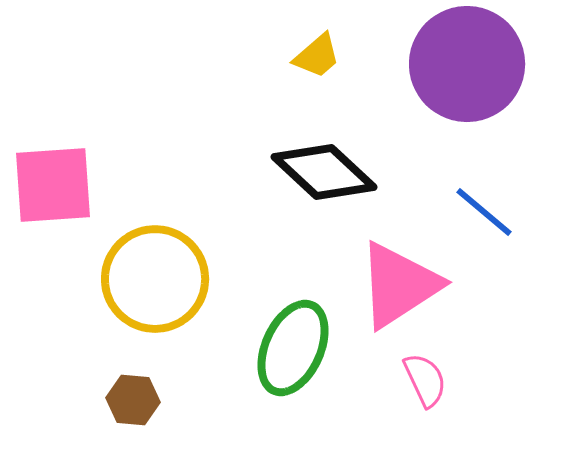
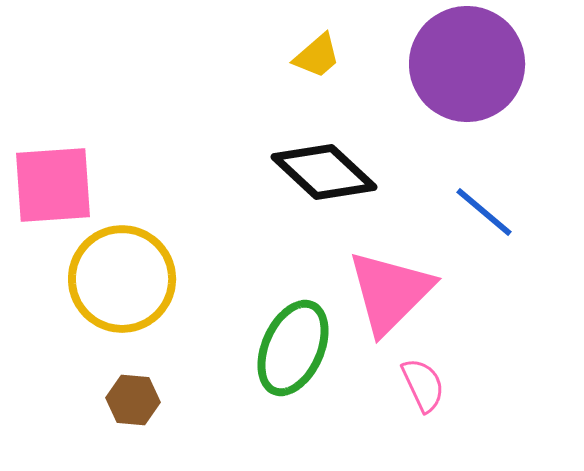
yellow circle: moved 33 px left
pink triangle: moved 9 px left, 7 px down; rotated 12 degrees counterclockwise
pink semicircle: moved 2 px left, 5 px down
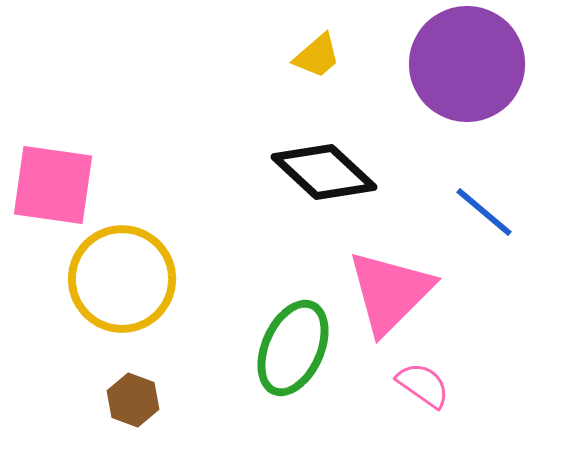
pink square: rotated 12 degrees clockwise
pink semicircle: rotated 30 degrees counterclockwise
brown hexagon: rotated 15 degrees clockwise
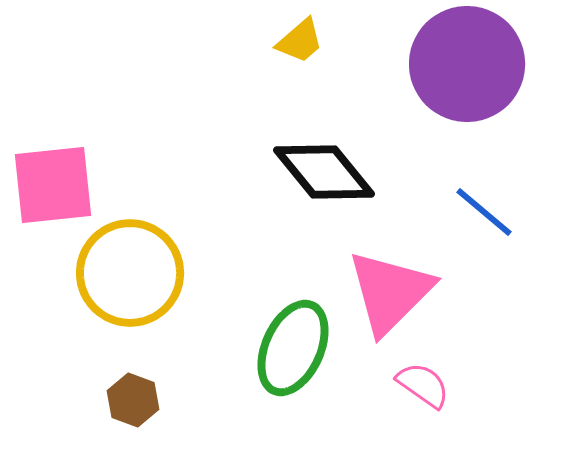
yellow trapezoid: moved 17 px left, 15 px up
black diamond: rotated 8 degrees clockwise
pink square: rotated 14 degrees counterclockwise
yellow circle: moved 8 px right, 6 px up
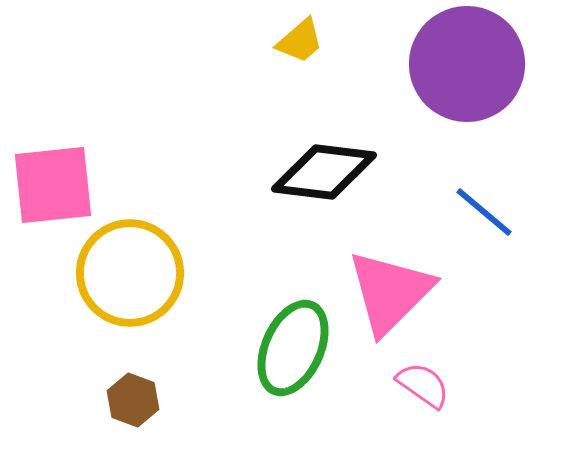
black diamond: rotated 44 degrees counterclockwise
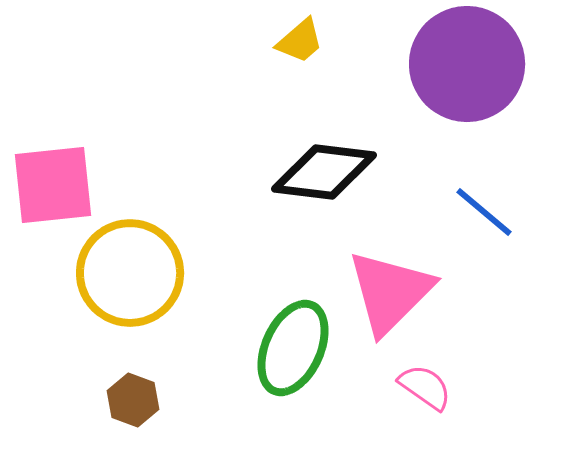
pink semicircle: moved 2 px right, 2 px down
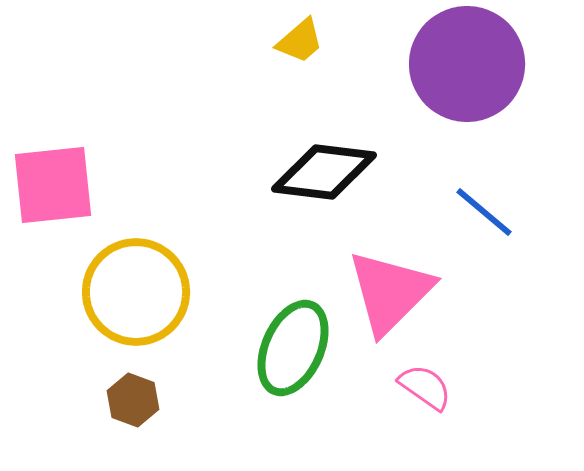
yellow circle: moved 6 px right, 19 px down
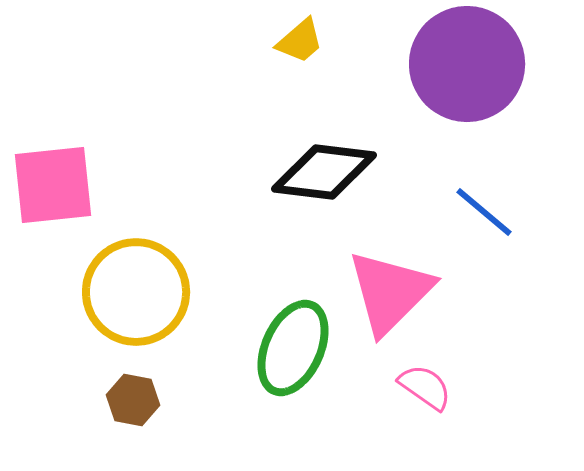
brown hexagon: rotated 9 degrees counterclockwise
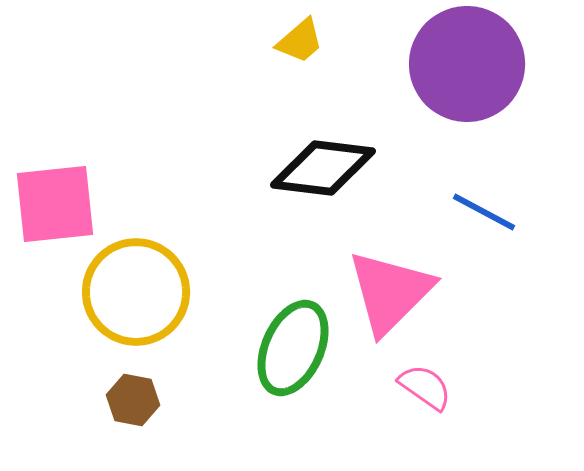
black diamond: moved 1 px left, 4 px up
pink square: moved 2 px right, 19 px down
blue line: rotated 12 degrees counterclockwise
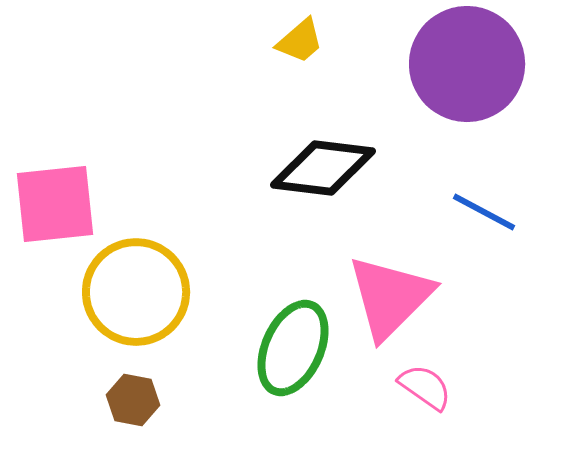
pink triangle: moved 5 px down
